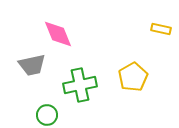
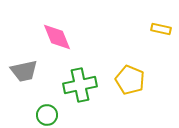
pink diamond: moved 1 px left, 3 px down
gray trapezoid: moved 8 px left, 6 px down
yellow pentagon: moved 3 px left, 3 px down; rotated 20 degrees counterclockwise
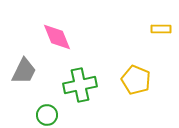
yellow rectangle: rotated 12 degrees counterclockwise
gray trapezoid: rotated 52 degrees counterclockwise
yellow pentagon: moved 6 px right
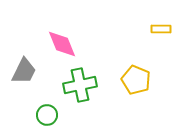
pink diamond: moved 5 px right, 7 px down
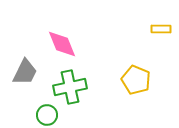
gray trapezoid: moved 1 px right, 1 px down
green cross: moved 10 px left, 2 px down
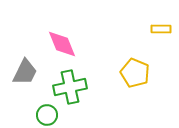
yellow pentagon: moved 1 px left, 7 px up
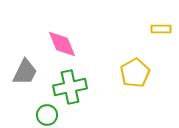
yellow pentagon: rotated 20 degrees clockwise
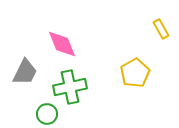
yellow rectangle: rotated 60 degrees clockwise
green circle: moved 1 px up
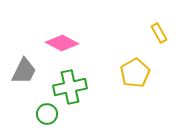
yellow rectangle: moved 2 px left, 4 px down
pink diamond: moved 1 px up; rotated 40 degrees counterclockwise
gray trapezoid: moved 1 px left, 1 px up
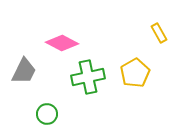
green cross: moved 18 px right, 10 px up
